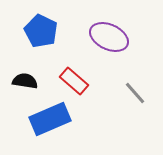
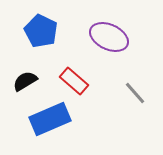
black semicircle: rotated 40 degrees counterclockwise
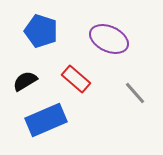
blue pentagon: rotated 8 degrees counterclockwise
purple ellipse: moved 2 px down
red rectangle: moved 2 px right, 2 px up
blue rectangle: moved 4 px left, 1 px down
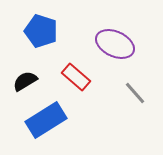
purple ellipse: moved 6 px right, 5 px down
red rectangle: moved 2 px up
blue rectangle: rotated 9 degrees counterclockwise
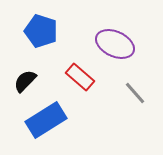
red rectangle: moved 4 px right
black semicircle: rotated 15 degrees counterclockwise
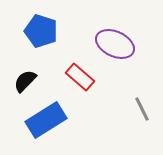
gray line: moved 7 px right, 16 px down; rotated 15 degrees clockwise
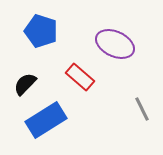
black semicircle: moved 3 px down
